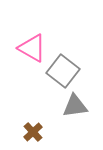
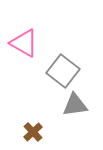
pink triangle: moved 8 px left, 5 px up
gray triangle: moved 1 px up
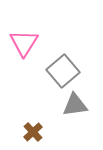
pink triangle: rotated 32 degrees clockwise
gray square: rotated 12 degrees clockwise
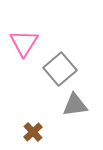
gray square: moved 3 px left, 2 px up
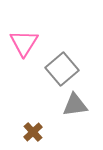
gray square: moved 2 px right
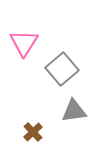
gray triangle: moved 1 px left, 6 px down
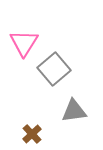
gray square: moved 8 px left
brown cross: moved 1 px left, 2 px down
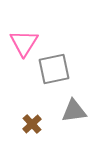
gray square: rotated 28 degrees clockwise
brown cross: moved 10 px up
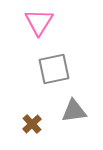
pink triangle: moved 15 px right, 21 px up
